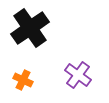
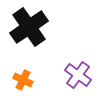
black cross: moved 1 px left, 1 px up
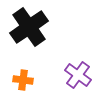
orange cross: rotated 18 degrees counterclockwise
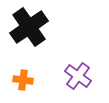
purple cross: moved 1 px down
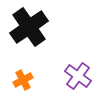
orange cross: rotated 36 degrees counterclockwise
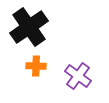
orange cross: moved 13 px right, 14 px up; rotated 30 degrees clockwise
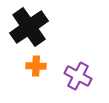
purple cross: rotated 8 degrees counterclockwise
